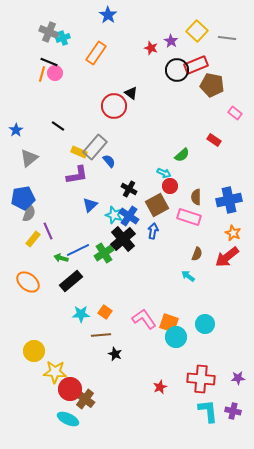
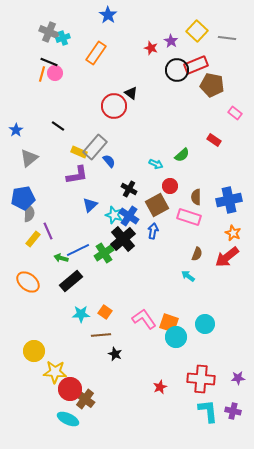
cyan arrow at (164, 173): moved 8 px left, 9 px up
gray semicircle at (29, 213): rotated 18 degrees counterclockwise
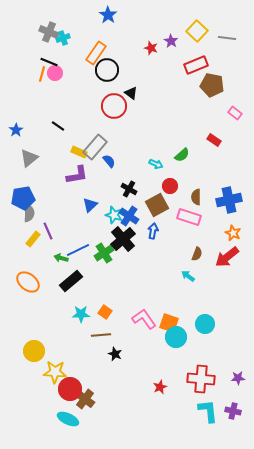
black circle at (177, 70): moved 70 px left
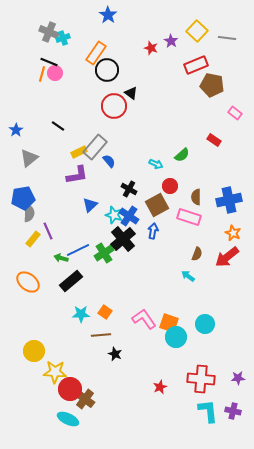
yellow rectangle at (79, 152): rotated 49 degrees counterclockwise
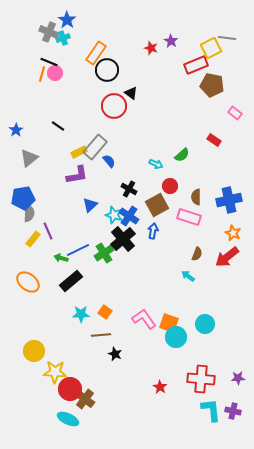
blue star at (108, 15): moved 41 px left, 5 px down
yellow square at (197, 31): moved 14 px right, 17 px down; rotated 20 degrees clockwise
red star at (160, 387): rotated 16 degrees counterclockwise
cyan L-shape at (208, 411): moved 3 px right, 1 px up
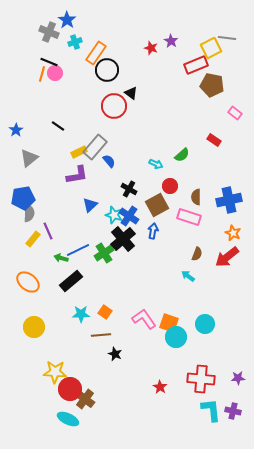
cyan cross at (63, 38): moved 12 px right, 4 px down
yellow circle at (34, 351): moved 24 px up
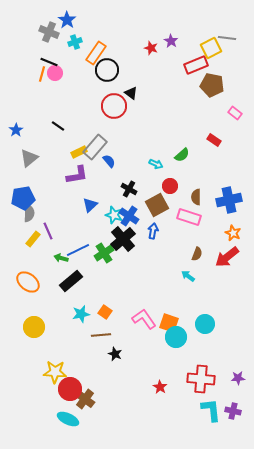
cyan star at (81, 314): rotated 12 degrees counterclockwise
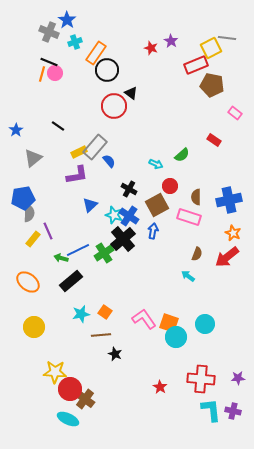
gray triangle at (29, 158): moved 4 px right
